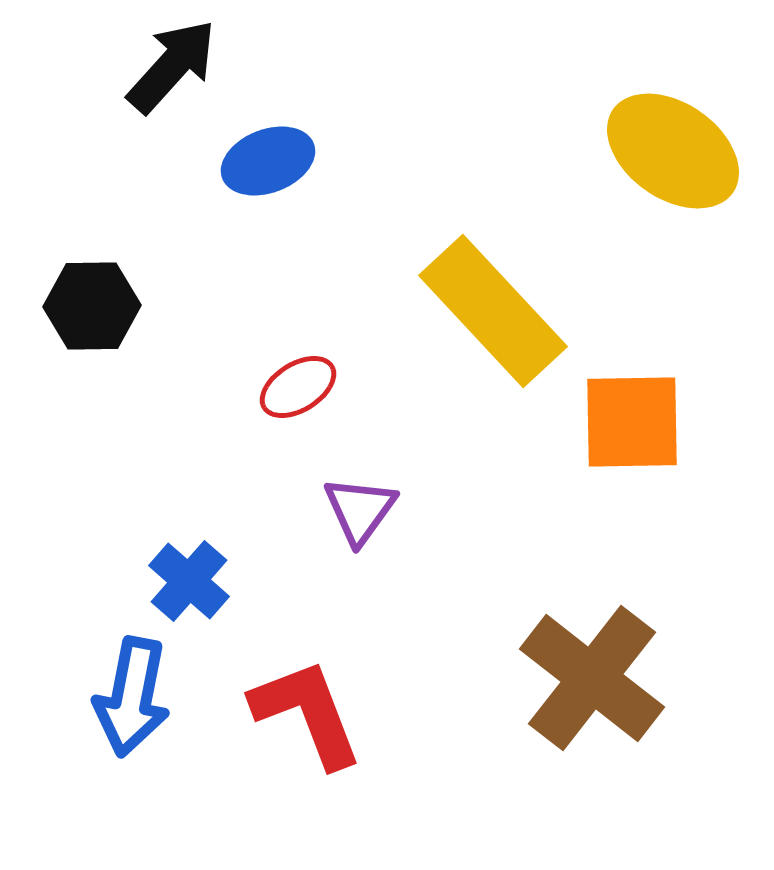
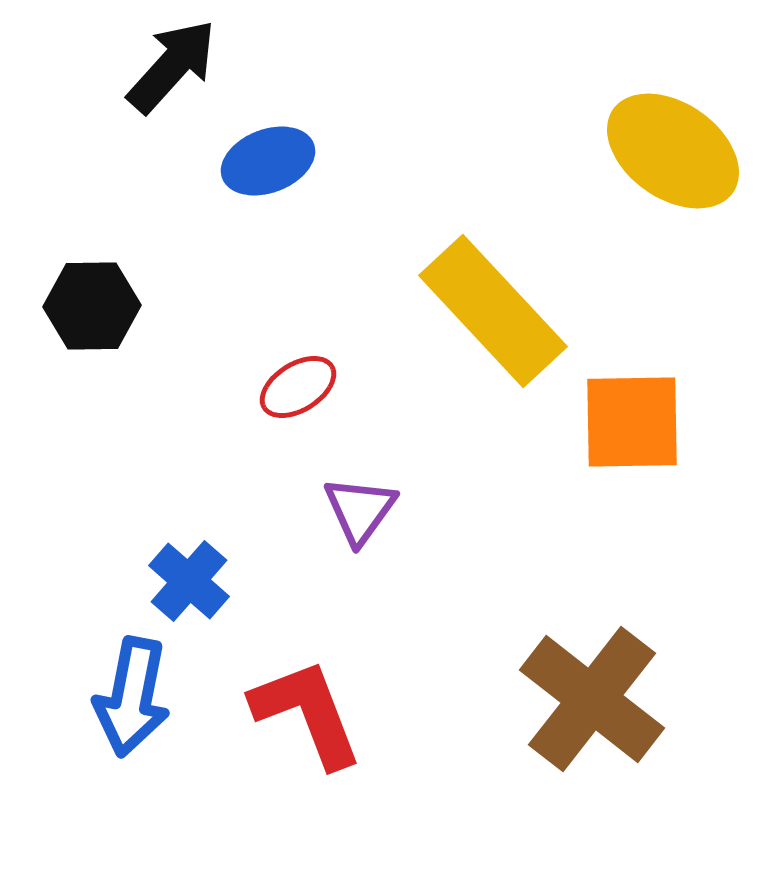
brown cross: moved 21 px down
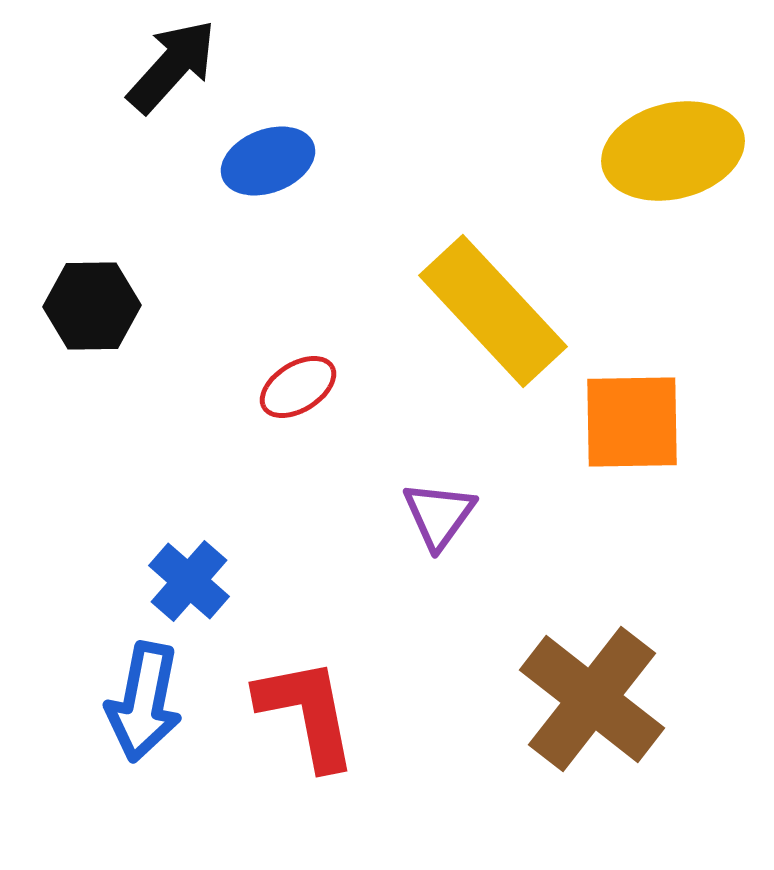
yellow ellipse: rotated 49 degrees counterclockwise
purple triangle: moved 79 px right, 5 px down
blue arrow: moved 12 px right, 5 px down
red L-shape: rotated 10 degrees clockwise
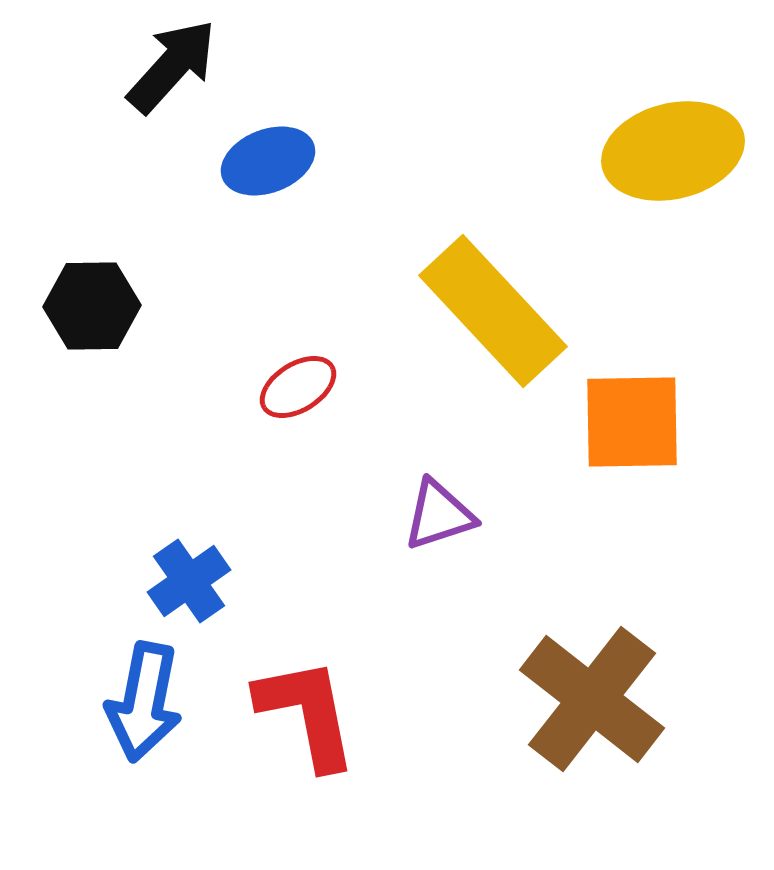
purple triangle: rotated 36 degrees clockwise
blue cross: rotated 14 degrees clockwise
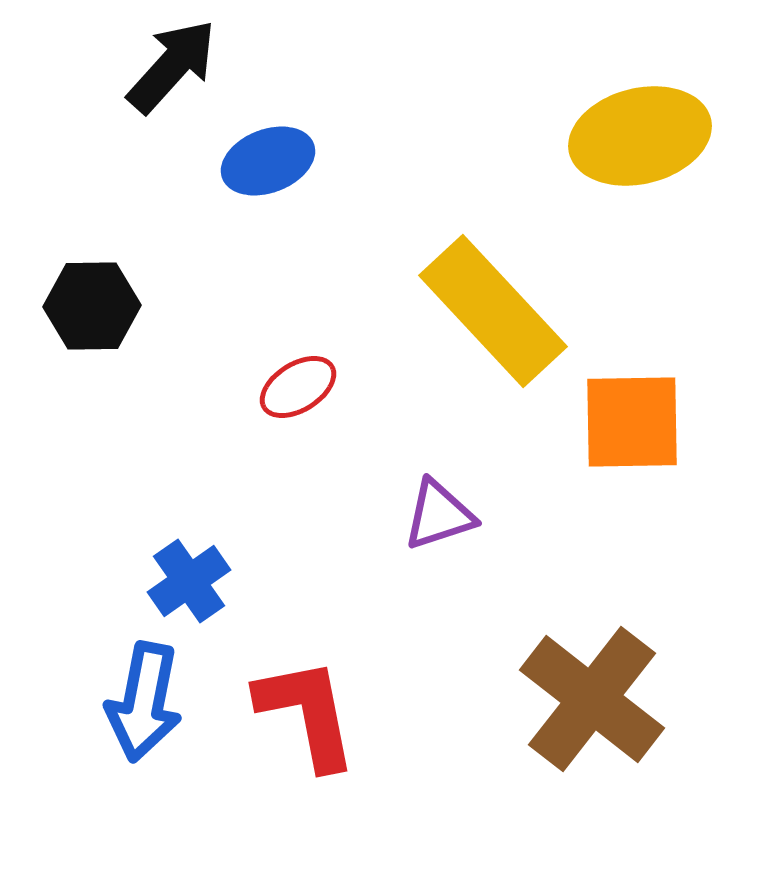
yellow ellipse: moved 33 px left, 15 px up
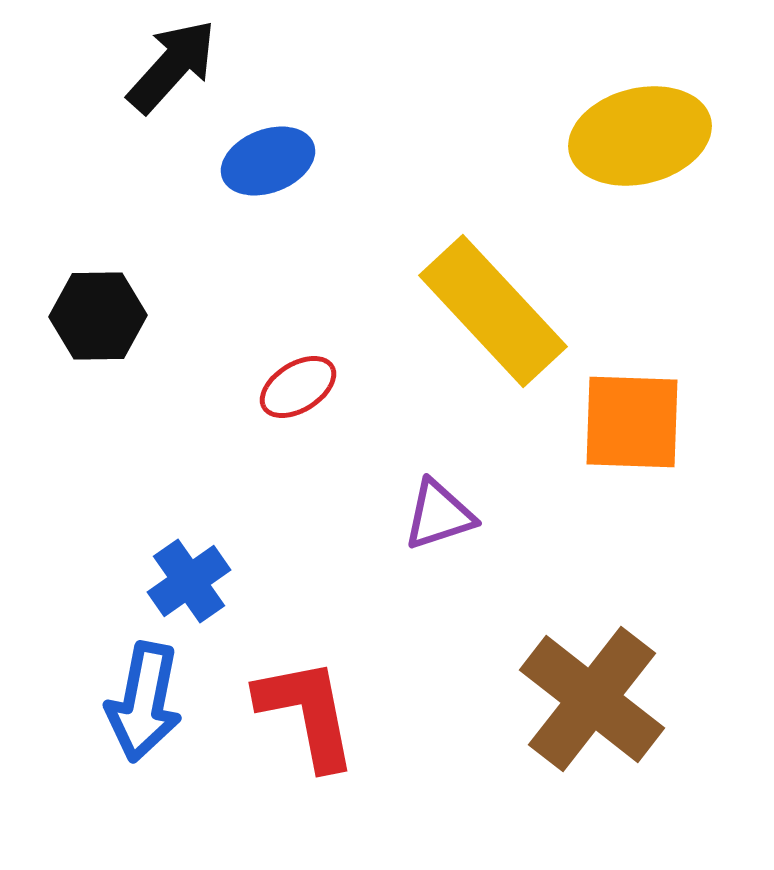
black hexagon: moved 6 px right, 10 px down
orange square: rotated 3 degrees clockwise
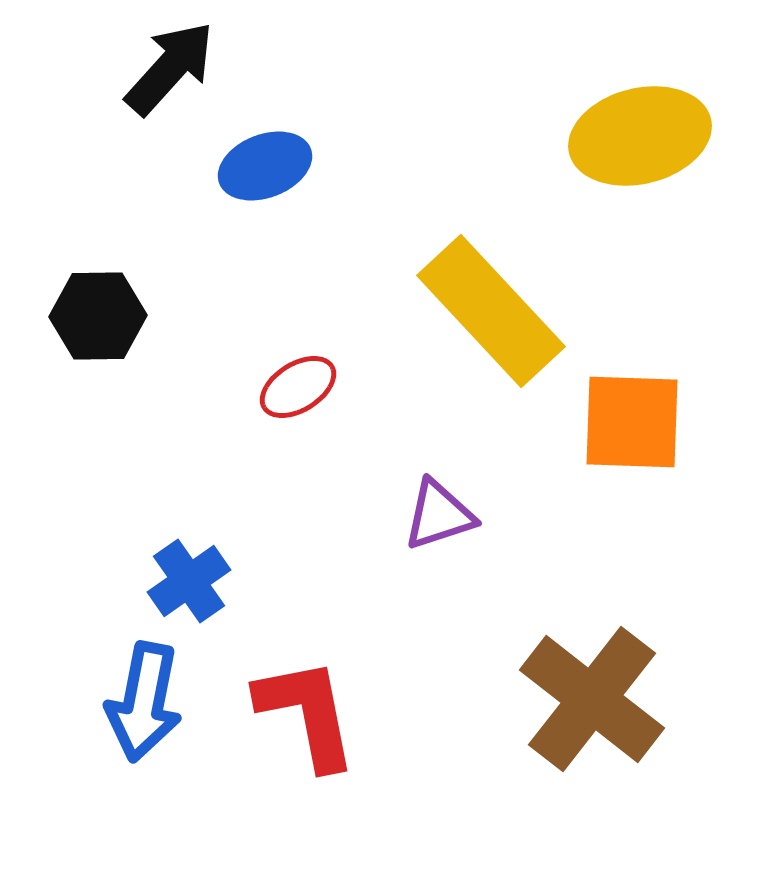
black arrow: moved 2 px left, 2 px down
blue ellipse: moved 3 px left, 5 px down
yellow rectangle: moved 2 px left
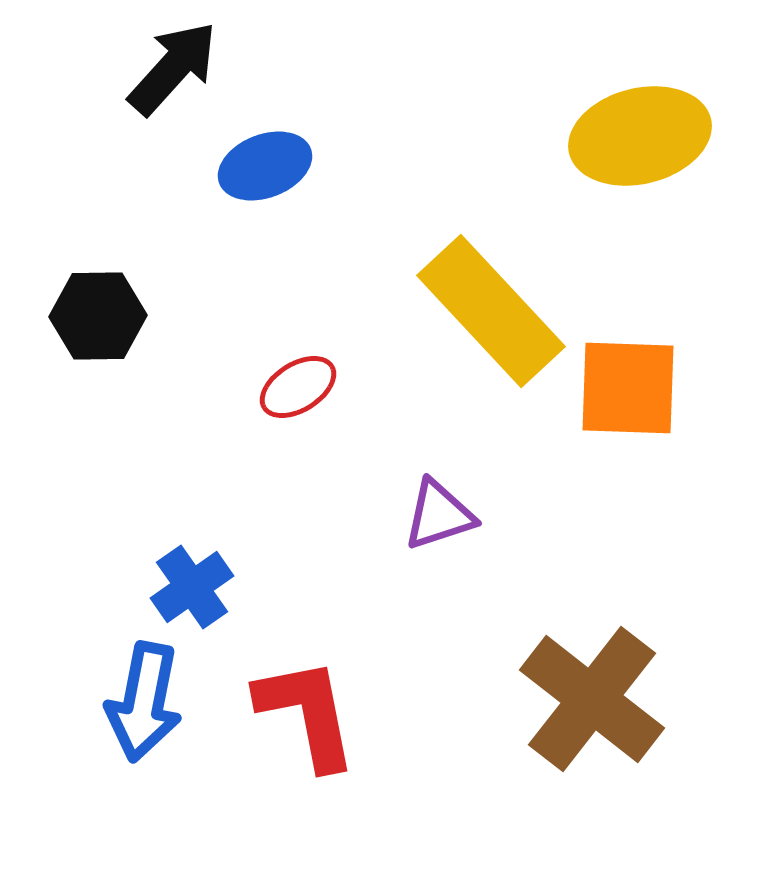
black arrow: moved 3 px right
orange square: moved 4 px left, 34 px up
blue cross: moved 3 px right, 6 px down
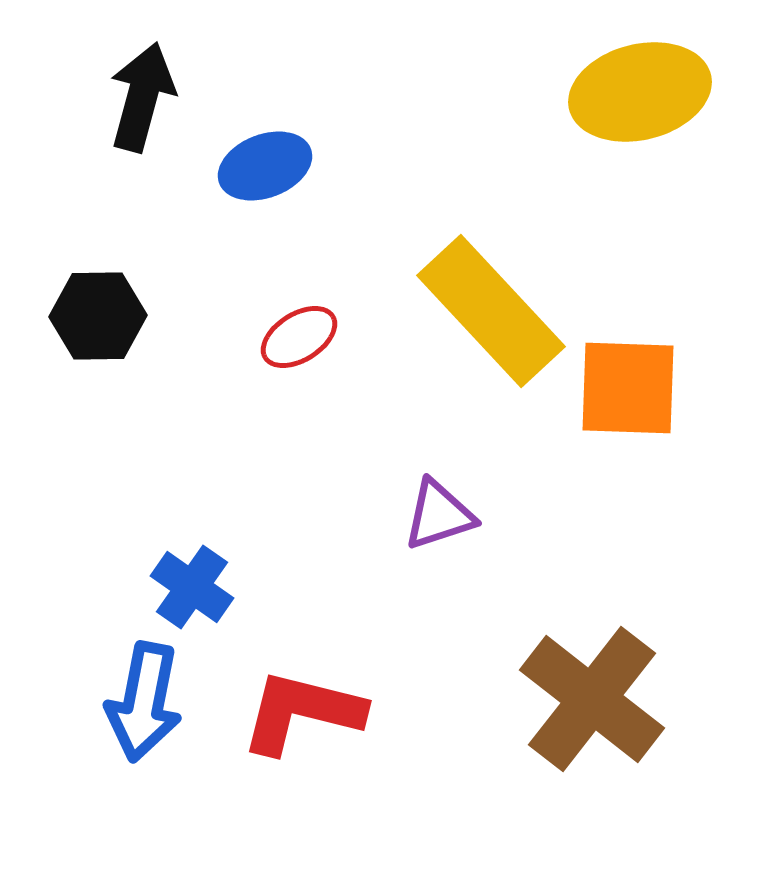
black arrow: moved 31 px left, 29 px down; rotated 27 degrees counterclockwise
yellow ellipse: moved 44 px up
red ellipse: moved 1 px right, 50 px up
blue cross: rotated 20 degrees counterclockwise
red L-shape: moved 5 px left, 1 px up; rotated 65 degrees counterclockwise
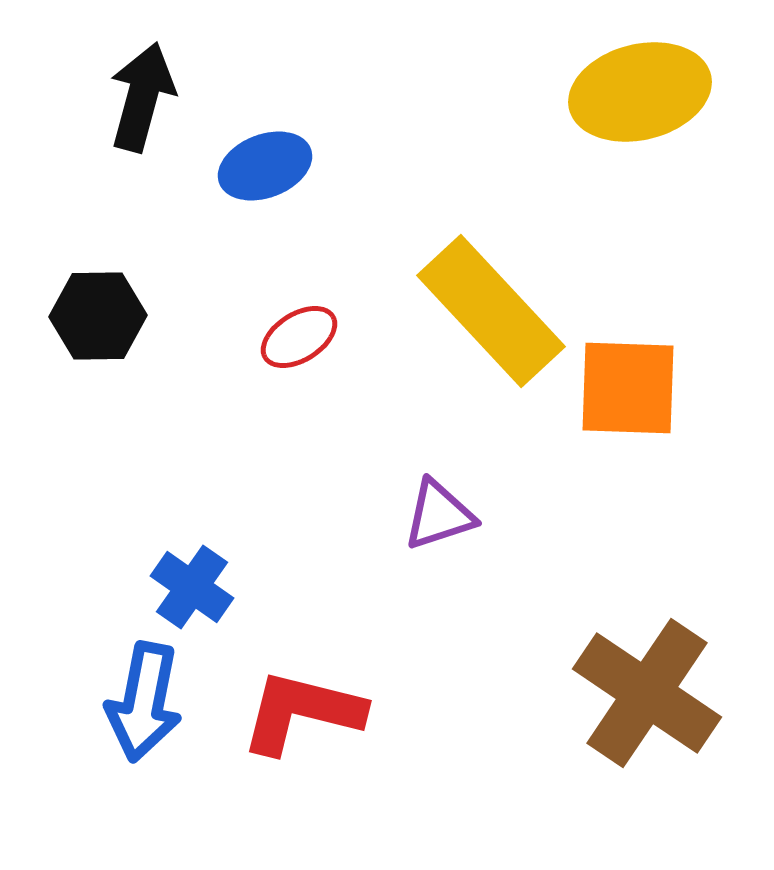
brown cross: moved 55 px right, 6 px up; rotated 4 degrees counterclockwise
